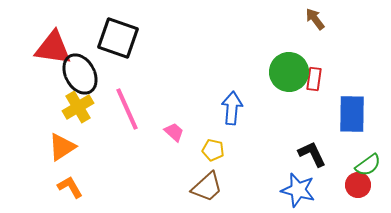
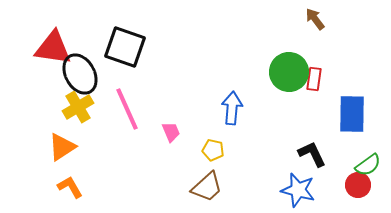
black square: moved 7 px right, 9 px down
pink trapezoid: moved 3 px left; rotated 25 degrees clockwise
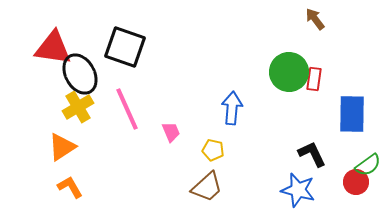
red circle: moved 2 px left, 3 px up
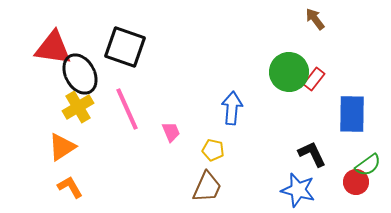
red rectangle: rotated 30 degrees clockwise
brown trapezoid: rotated 24 degrees counterclockwise
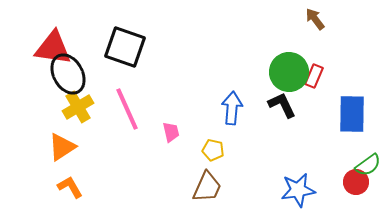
black ellipse: moved 12 px left
red rectangle: moved 3 px up; rotated 15 degrees counterclockwise
pink trapezoid: rotated 10 degrees clockwise
black L-shape: moved 30 px left, 49 px up
blue star: rotated 24 degrees counterclockwise
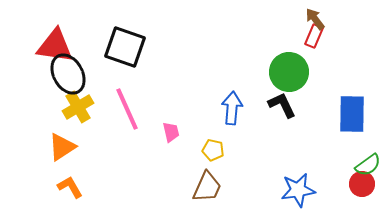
red triangle: moved 2 px right, 2 px up
red rectangle: moved 40 px up
red circle: moved 6 px right, 2 px down
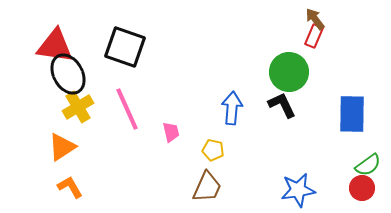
red circle: moved 4 px down
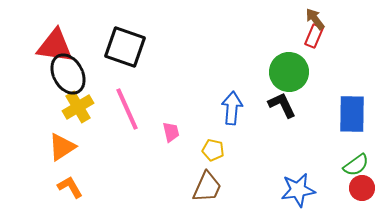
green semicircle: moved 12 px left
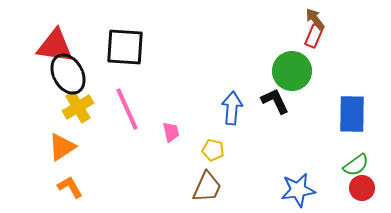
black square: rotated 15 degrees counterclockwise
green circle: moved 3 px right, 1 px up
black L-shape: moved 7 px left, 4 px up
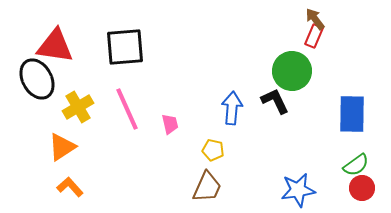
black square: rotated 9 degrees counterclockwise
black ellipse: moved 31 px left, 5 px down
pink trapezoid: moved 1 px left, 8 px up
orange L-shape: rotated 12 degrees counterclockwise
